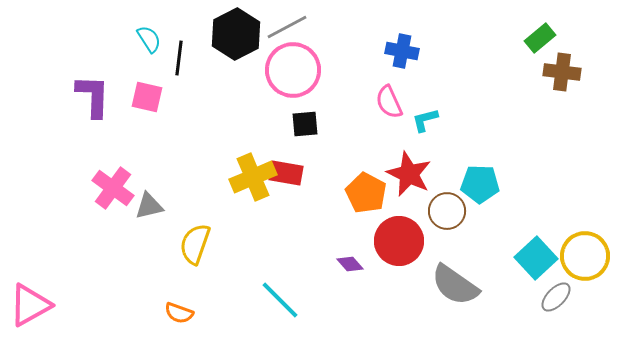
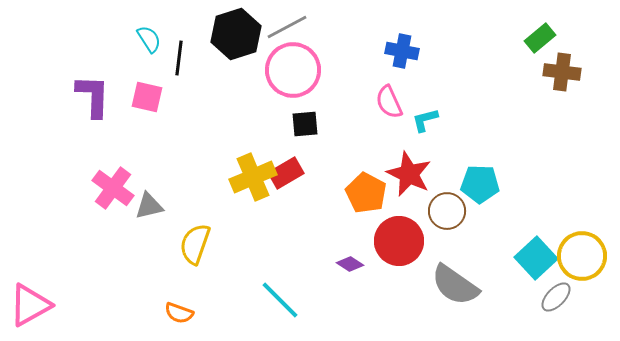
black hexagon: rotated 9 degrees clockwise
red rectangle: rotated 40 degrees counterclockwise
yellow circle: moved 3 px left
purple diamond: rotated 16 degrees counterclockwise
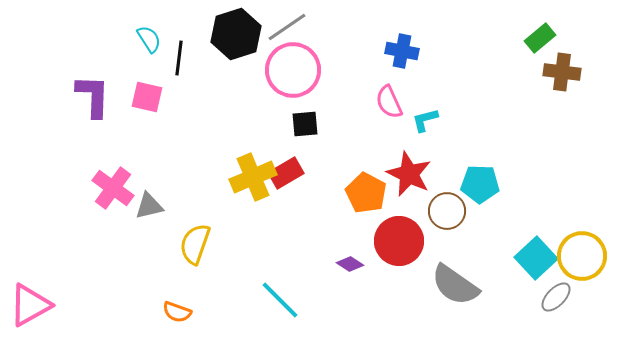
gray line: rotated 6 degrees counterclockwise
orange semicircle: moved 2 px left, 1 px up
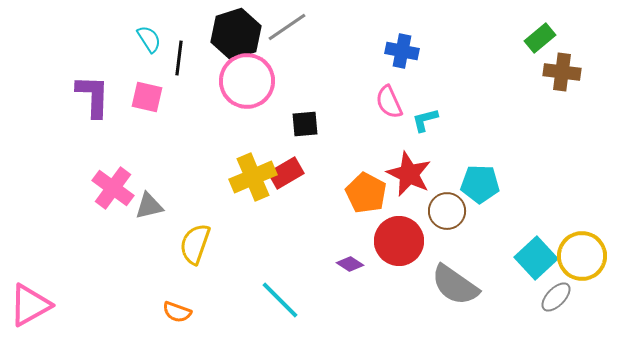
pink circle: moved 46 px left, 11 px down
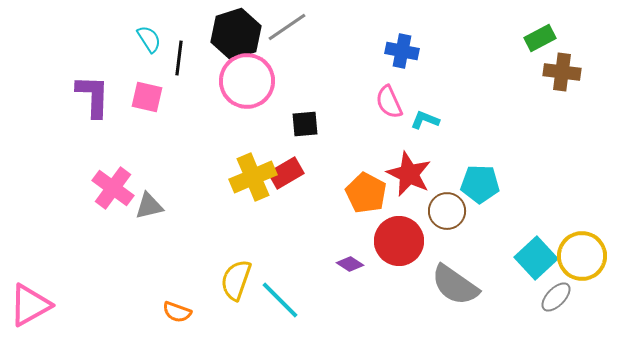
green rectangle: rotated 12 degrees clockwise
cyan L-shape: rotated 36 degrees clockwise
yellow semicircle: moved 41 px right, 36 px down
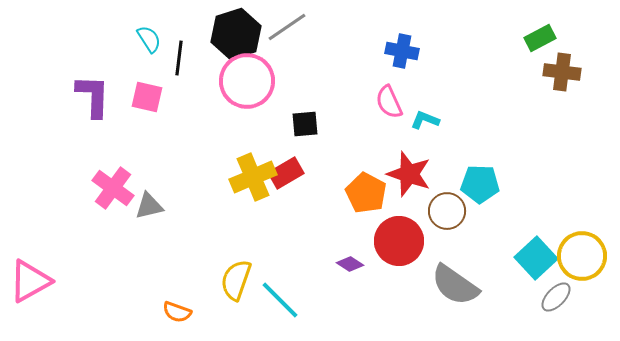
red star: rotated 6 degrees counterclockwise
pink triangle: moved 24 px up
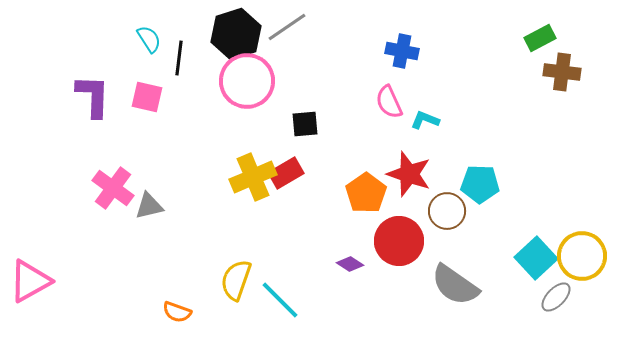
orange pentagon: rotated 9 degrees clockwise
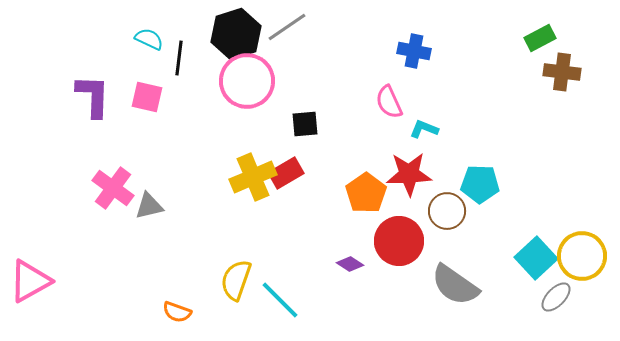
cyan semicircle: rotated 32 degrees counterclockwise
blue cross: moved 12 px right
cyan L-shape: moved 1 px left, 9 px down
red star: rotated 21 degrees counterclockwise
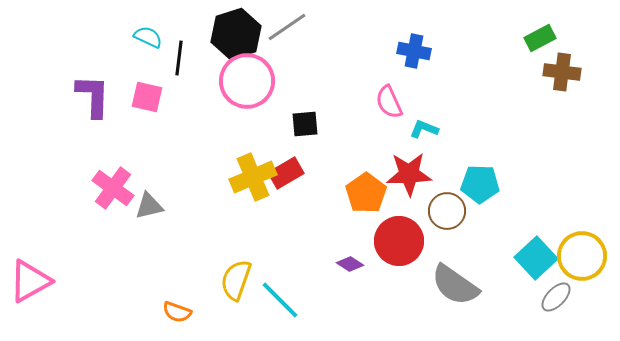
cyan semicircle: moved 1 px left, 2 px up
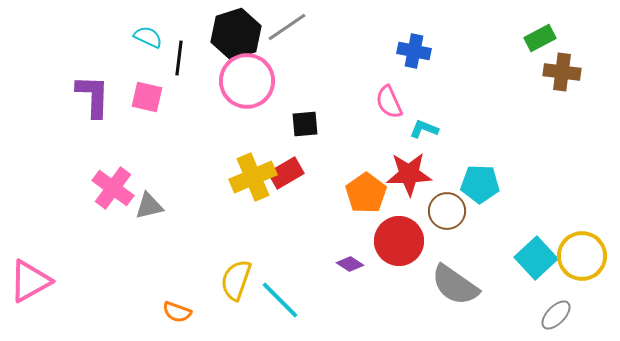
gray ellipse: moved 18 px down
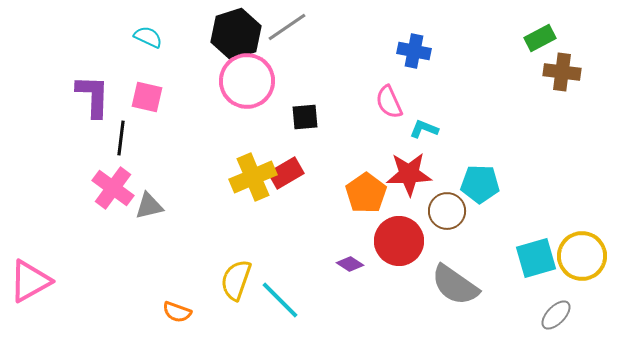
black line: moved 58 px left, 80 px down
black square: moved 7 px up
cyan square: rotated 27 degrees clockwise
